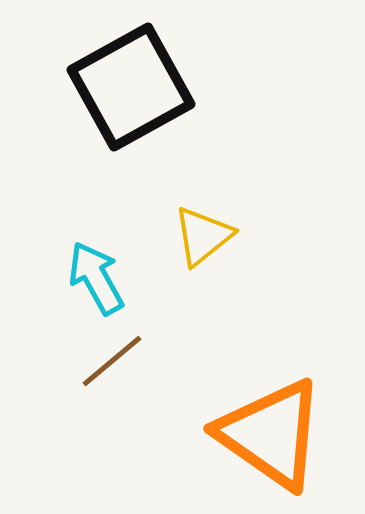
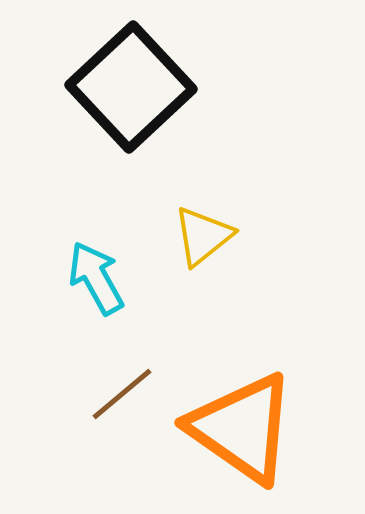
black square: rotated 14 degrees counterclockwise
brown line: moved 10 px right, 33 px down
orange triangle: moved 29 px left, 6 px up
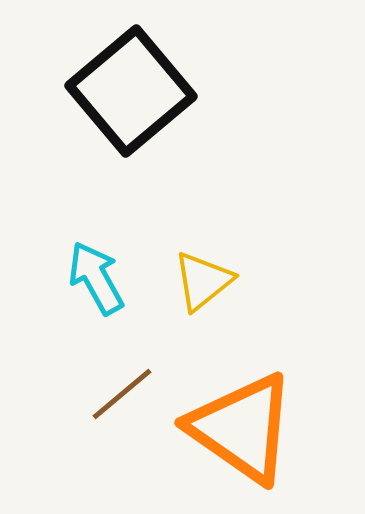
black square: moved 4 px down; rotated 3 degrees clockwise
yellow triangle: moved 45 px down
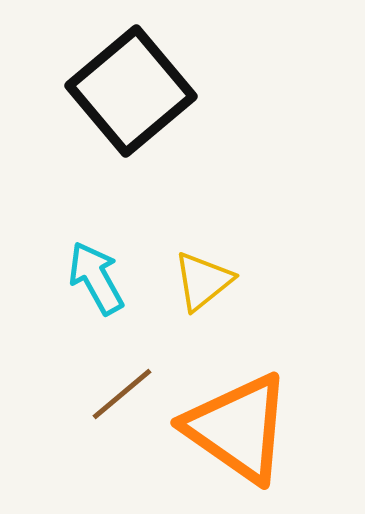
orange triangle: moved 4 px left
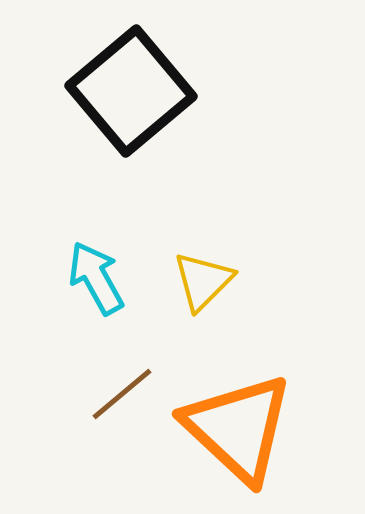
yellow triangle: rotated 6 degrees counterclockwise
orange triangle: rotated 8 degrees clockwise
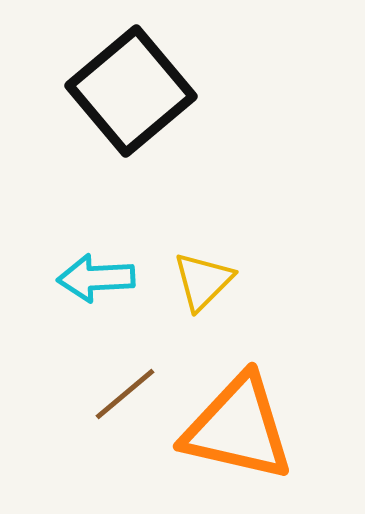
cyan arrow: rotated 64 degrees counterclockwise
brown line: moved 3 px right
orange triangle: rotated 30 degrees counterclockwise
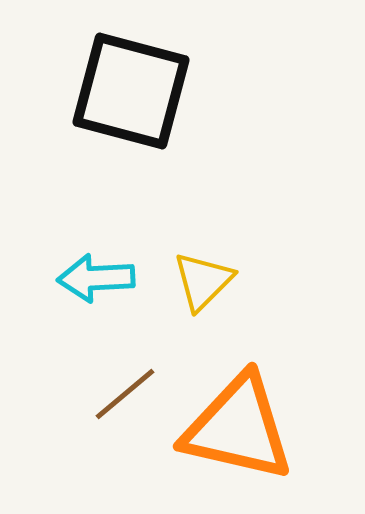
black square: rotated 35 degrees counterclockwise
